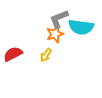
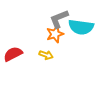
yellow arrow: rotated 104 degrees counterclockwise
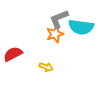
yellow arrow: moved 12 px down
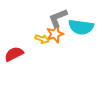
gray L-shape: moved 1 px left, 1 px up
red semicircle: moved 1 px right
yellow arrow: moved 4 px left, 28 px up
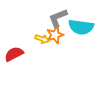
orange star: moved 1 px down
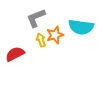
gray L-shape: moved 22 px left
yellow arrow: moved 1 px left, 1 px down; rotated 128 degrees counterclockwise
red semicircle: moved 1 px right
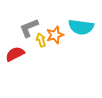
gray L-shape: moved 7 px left, 10 px down
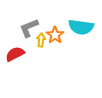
orange star: rotated 18 degrees counterclockwise
yellow arrow: rotated 24 degrees clockwise
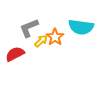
orange star: moved 2 px down
yellow arrow: moved 1 px down; rotated 40 degrees clockwise
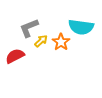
orange star: moved 6 px right, 5 px down
red semicircle: moved 2 px down
